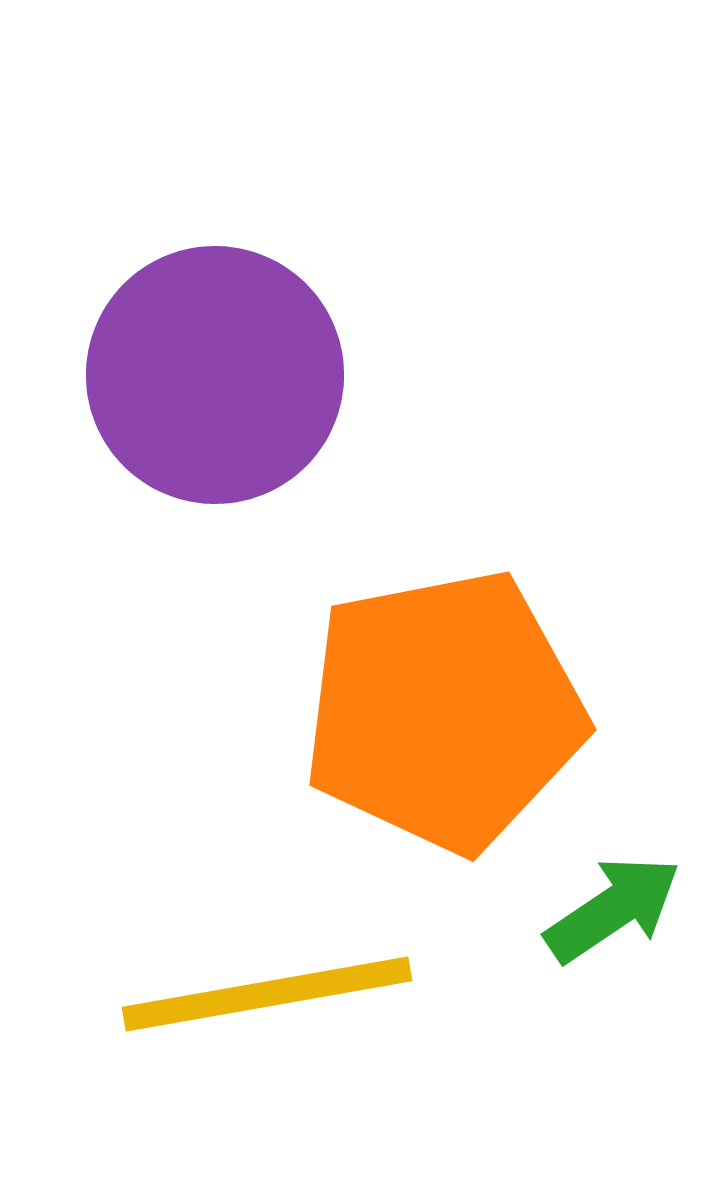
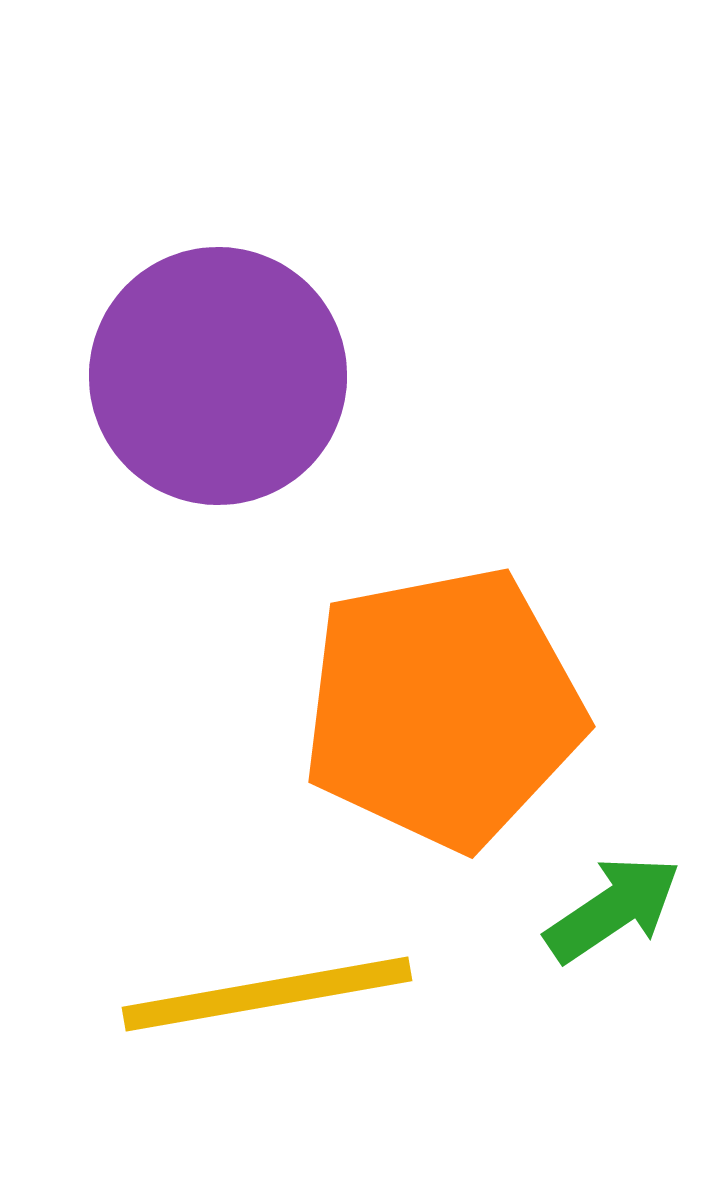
purple circle: moved 3 px right, 1 px down
orange pentagon: moved 1 px left, 3 px up
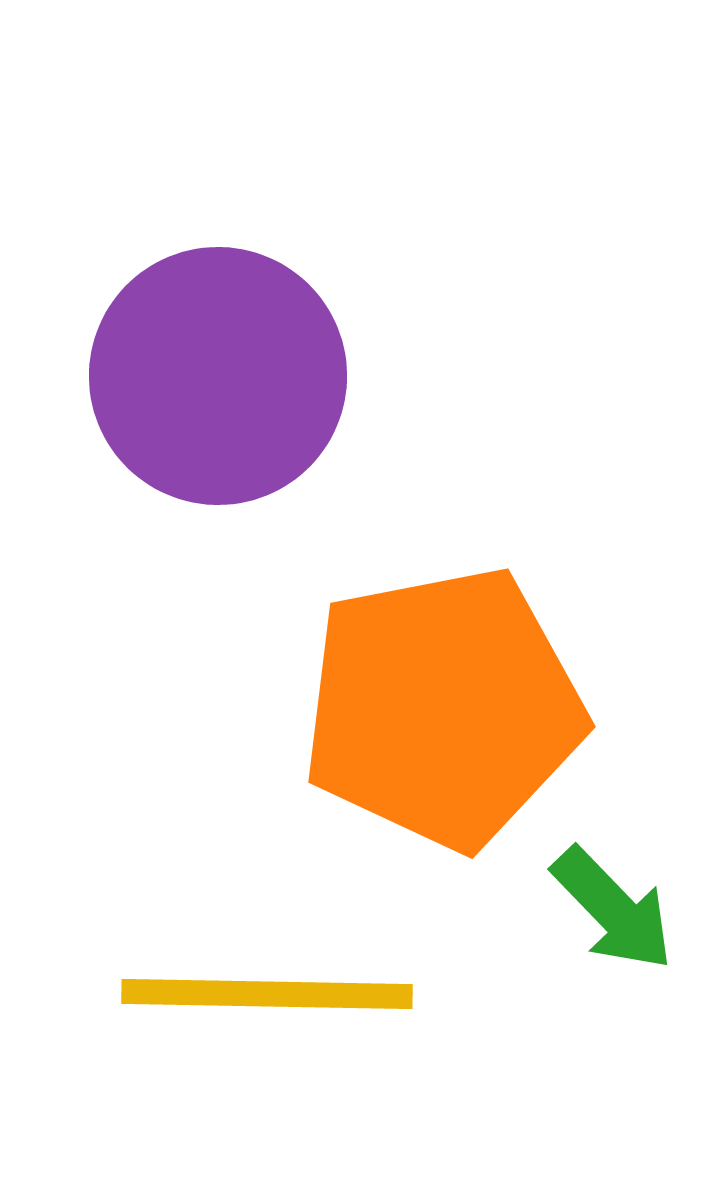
green arrow: rotated 80 degrees clockwise
yellow line: rotated 11 degrees clockwise
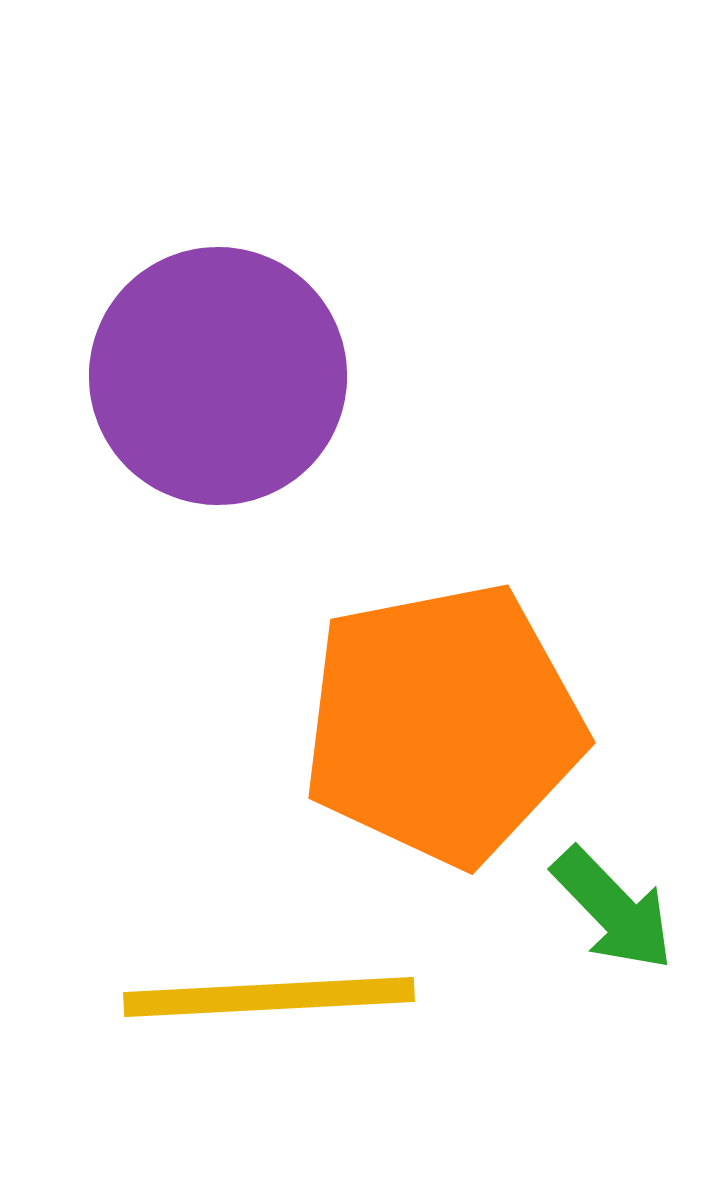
orange pentagon: moved 16 px down
yellow line: moved 2 px right, 3 px down; rotated 4 degrees counterclockwise
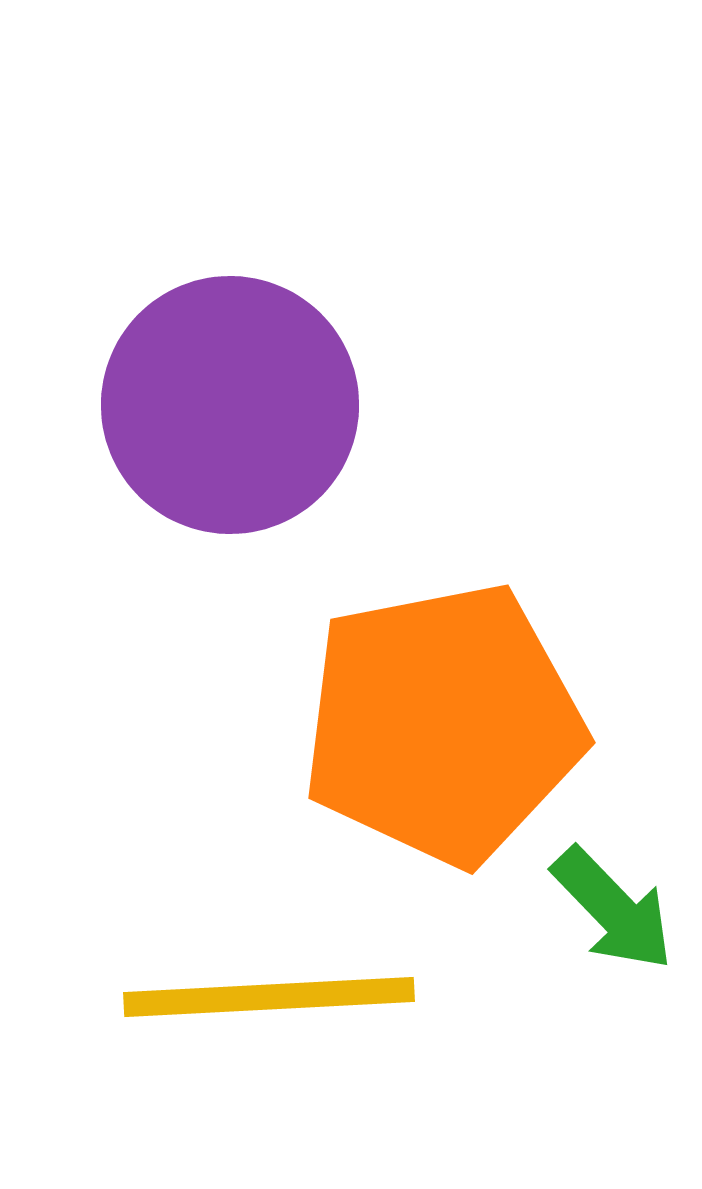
purple circle: moved 12 px right, 29 px down
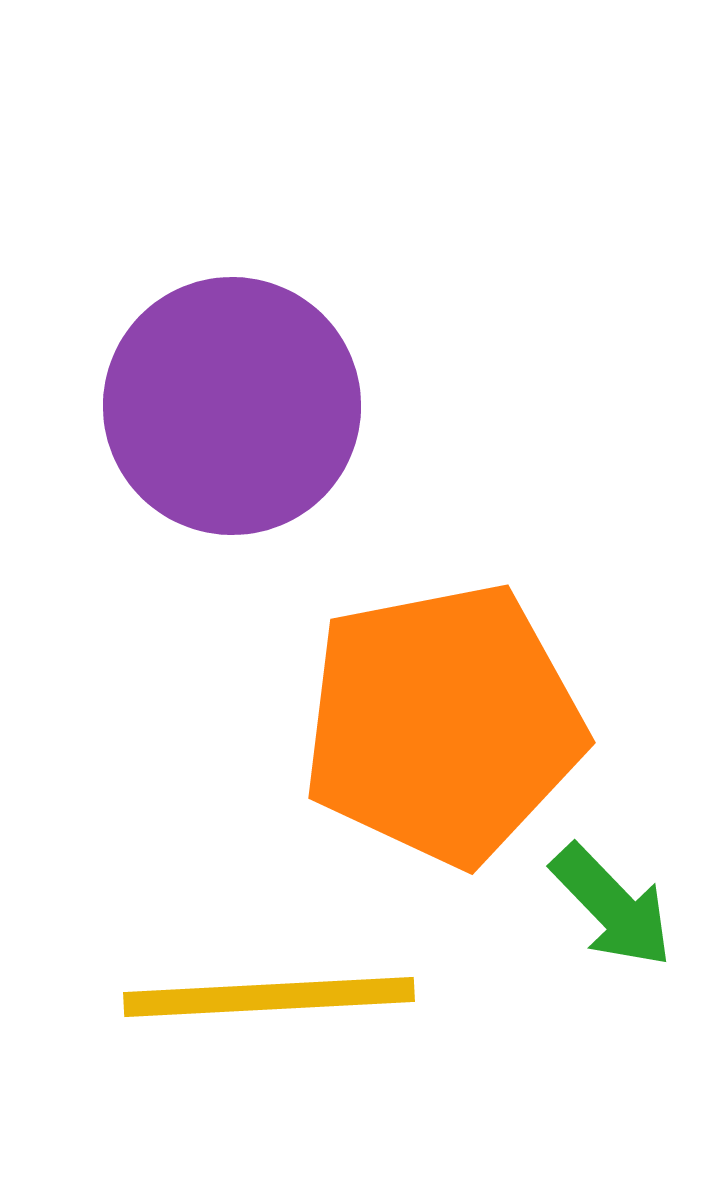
purple circle: moved 2 px right, 1 px down
green arrow: moved 1 px left, 3 px up
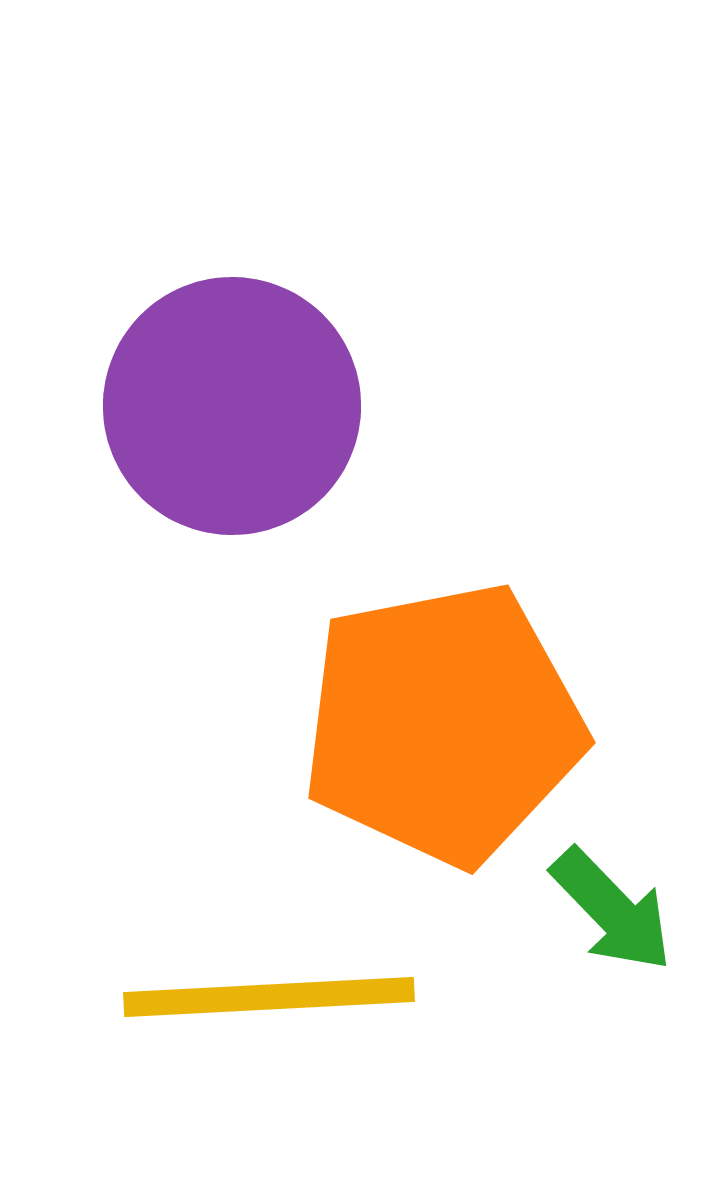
green arrow: moved 4 px down
